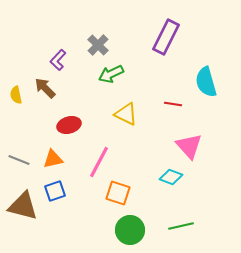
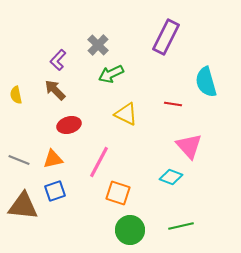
brown arrow: moved 10 px right, 2 px down
brown triangle: rotated 8 degrees counterclockwise
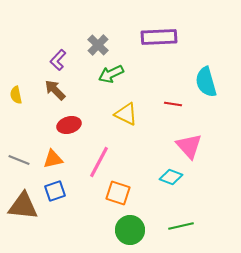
purple rectangle: moved 7 px left; rotated 60 degrees clockwise
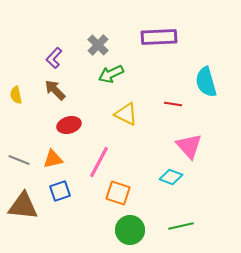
purple L-shape: moved 4 px left, 2 px up
blue square: moved 5 px right
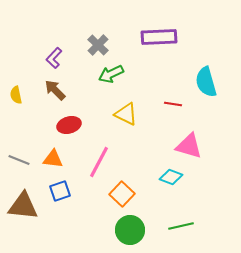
pink triangle: rotated 32 degrees counterclockwise
orange triangle: rotated 20 degrees clockwise
orange square: moved 4 px right, 1 px down; rotated 25 degrees clockwise
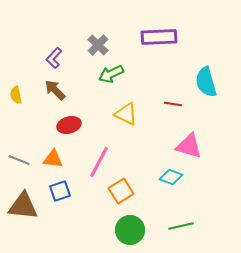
orange square: moved 1 px left, 3 px up; rotated 15 degrees clockwise
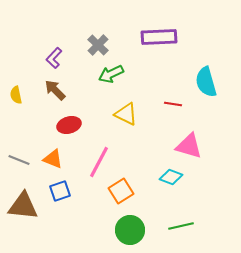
orange triangle: rotated 15 degrees clockwise
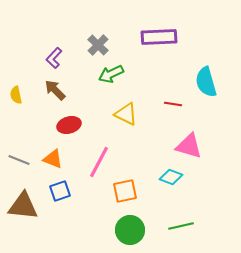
orange square: moved 4 px right; rotated 20 degrees clockwise
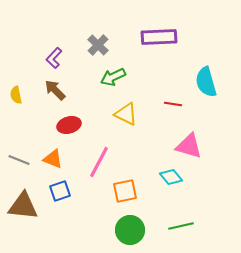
green arrow: moved 2 px right, 3 px down
cyan diamond: rotated 30 degrees clockwise
